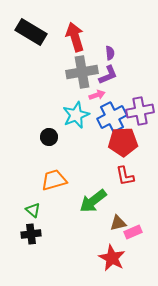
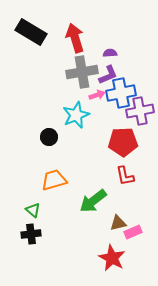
red arrow: moved 1 px down
purple semicircle: rotated 88 degrees counterclockwise
blue cross: moved 9 px right, 24 px up; rotated 16 degrees clockwise
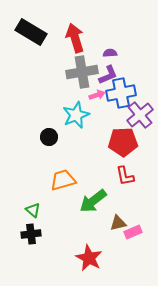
purple cross: moved 4 px down; rotated 28 degrees counterclockwise
orange trapezoid: moved 9 px right
red star: moved 23 px left
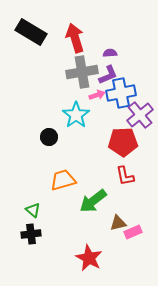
cyan star: rotated 12 degrees counterclockwise
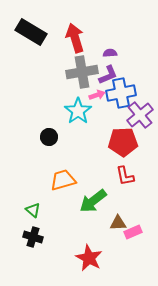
cyan star: moved 2 px right, 4 px up
brown triangle: rotated 12 degrees clockwise
black cross: moved 2 px right, 3 px down; rotated 24 degrees clockwise
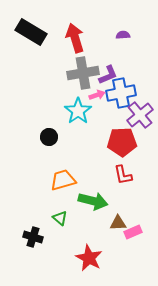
purple semicircle: moved 13 px right, 18 px up
gray cross: moved 1 px right, 1 px down
red pentagon: moved 1 px left
red L-shape: moved 2 px left, 1 px up
green arrow: rotated 128 degrees counterclockwise
green triangle: moved 27 px right, 8 px down
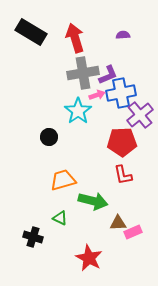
green triangle: rotated 14 degrees counterclockwise
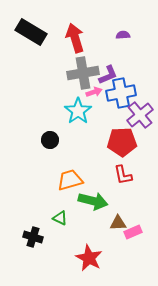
pink arrow: moved 3 px left, 3 px up
black circle: moved 1 px right, 3 px down
orange trapezoid: moved 7 px right
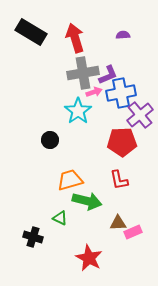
red L-shape: moved 4 px left, 5 px down
green arrow: moved 6 px left
